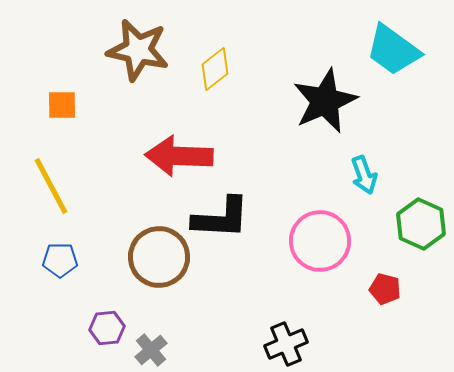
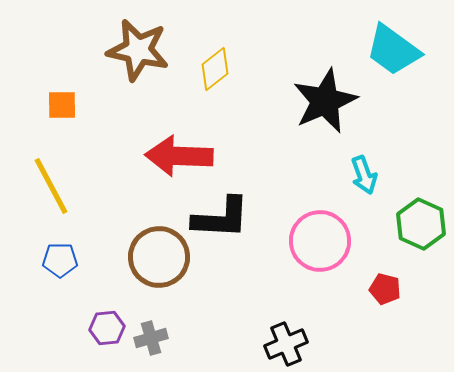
gray cross: moved 12 px up; rotated 24 degrees clockwise
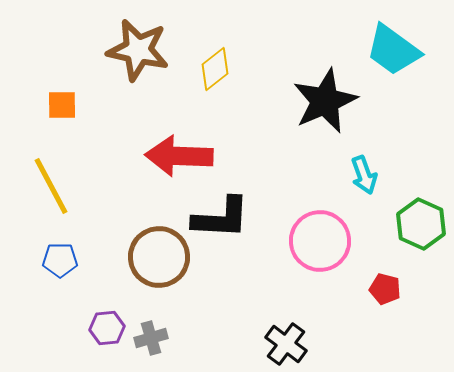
black cross: rotated 30 degrees counterclockwise
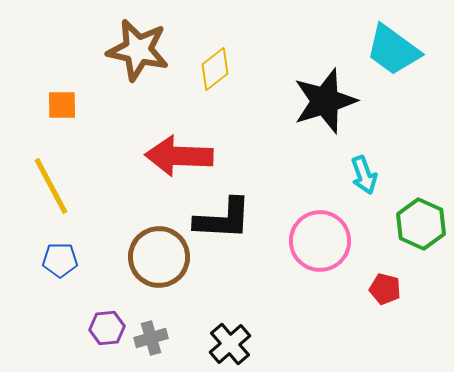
black star: rotated 6 degrees clockwise
black L-shape: moved 2 px right, 1 px down
black cross: moved 56 px left; rotated 12 degrees clockwise
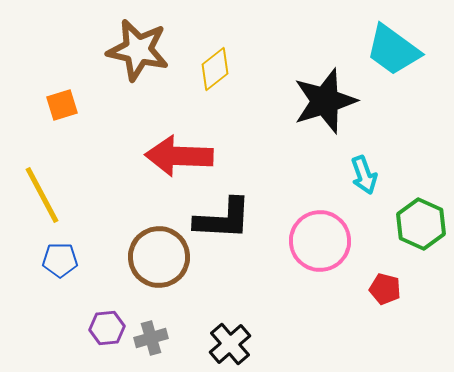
orange square: rotated 16 degrees counterclockwise
yellow line: moved 9 px left, 9 px down
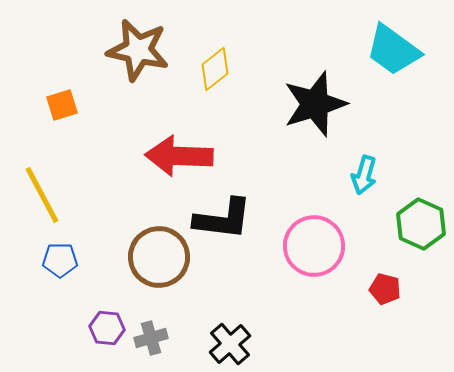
black star: moved 10 px left, 3 px down
cyan arrow: rotated 36 degrees clockwise
black L-shape: rotated 4 degrees clockwise
pink circle: moved 6 px left, 5 px down
purple hexagon: rotated 12 degrees clockwise
